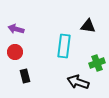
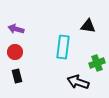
cyan rectangle: moved 1 px left, 1 px down
black rectangle: moved 8 px left
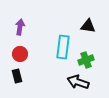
purple arrow: moved 4 px right, 2 px up; rotated 84 degrees clockwise
red circle: moved 5 px right, 2 px down
green cross: moved 11 px left, 3 px up
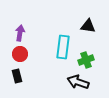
purple arrow: moved 6 px down
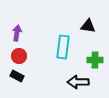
purple arrow: moved 3 px left
red circle: moved 1 px left, 2 px down
green cross: moved 9 px right; rotated 21 degrees clockwise
black rectangle: rotated 48 degrees counterclockwise
black arrow: rotated 20 degrees counterclockwise
